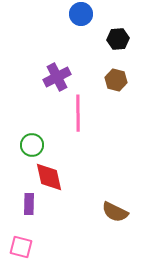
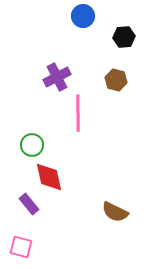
blue circle: moved 2 px right, 2 px down
black hexagon: moved 6 px right, 2 px up
purple rectangle: rotated 40 degrees counterclockwise
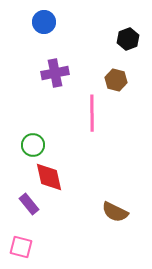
blue circle: moved 39 px left, 6 px down
black hexagon: moved 4 px right, 2 px down; rotated 15 degrees counterclockwise
purple cross: moved 2 px left, 4 px up; rotated 16 degrees clockwise
pink line: moved 14 px right
green circle: moved 1 px right
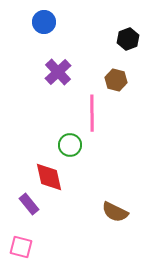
purple cross: moved 3 px right, 1 px up; rotated 32 degrees counterclockwise
green circle: moved 37 px right
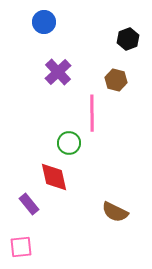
green circle: moved 1 px left, 2 px up
red diamond: moved 5 px right
pink square: rotated 20 degrees counterclockwise
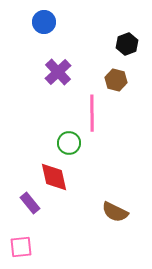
black hexagon: moved 1 px left, 5 px down
purple rectangle: moved 1 px right, 1 px up
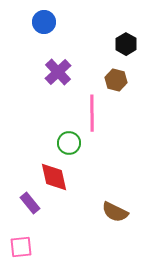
black hexagon: moved 1 px left; rotated 10 degrees counterclockwise
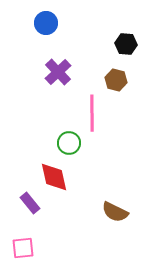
blue circle: moved 2 px right, 1 px down
black hexagon: rotated 25 degrees counterclockwise
pink square: moved 2 px right, 1 px down
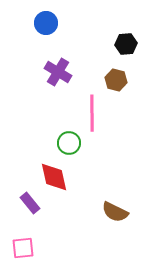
black hexagon: rotated 10 degrees counterclockwise
purple cross: rotated 16 degrees counterclockwise
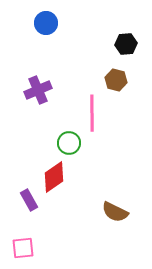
purple cross: moved 20 px left, 18 px down; rotated 36 degrees clockwise
red diamond: rotated 68 degrees clockwise
purple rectangle: moved 1 px left, 3 px up; rotated 10 degrees clockwise
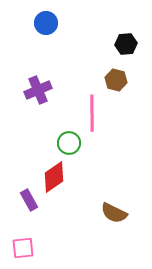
brown semicircle: moved 1 px left, 1 px down
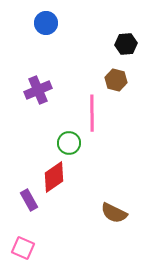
pink square: rotated 30 degrees clockwise
